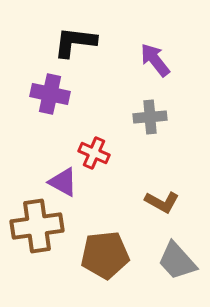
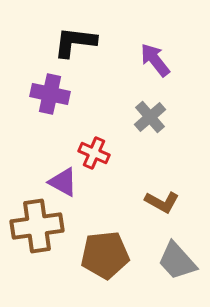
gray cross: rotated 36 degrees counterclockwise
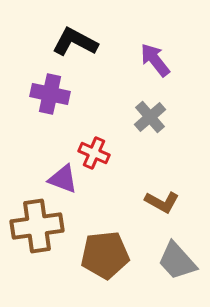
black L-shape: rotated 21 degrees clockwise
purple triangle: moved 3 px up; rotated 8 degrees counterclockwise
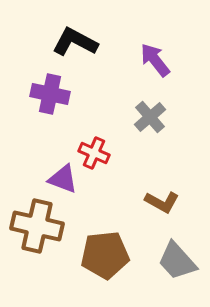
brown cross: rotated 21 degrees clockwise
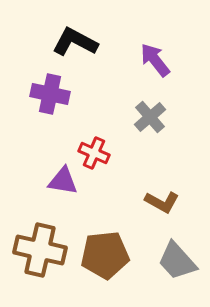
purple triangle: moved 2 px down; rotated 12 degrees counterclockwise
brown cross: moved 3 px right, 24 px down
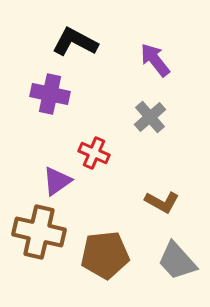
purple triangle: moved 6 px left; rotated 44 degrees counterclockwise
brown cross: moved 1 px left, 18 px up
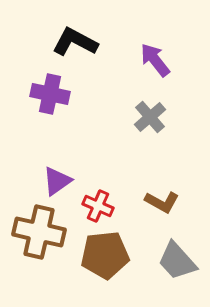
red cross: moved 4 px right, 53 px down
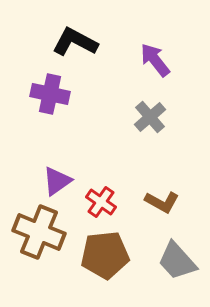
red cross: moved 3 px right, 4 px up; rotated 12 degrees clockwise
brown cross: rotated 9 degrees clockwise
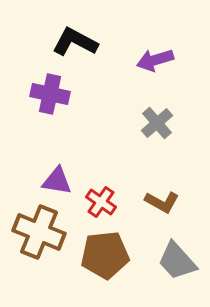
purple arrow: rotated 69 degrees counterclockwise
gray cross: moved 7 px right, 6 px down
purple triangle: rotated 44 degrees clockwise
